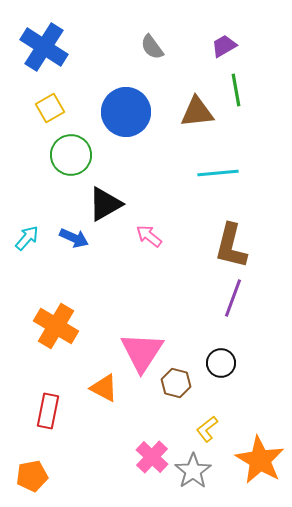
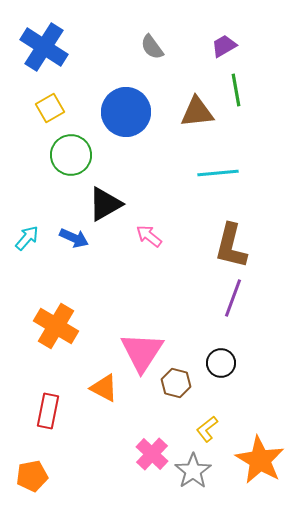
pink cross: moved 3 px up
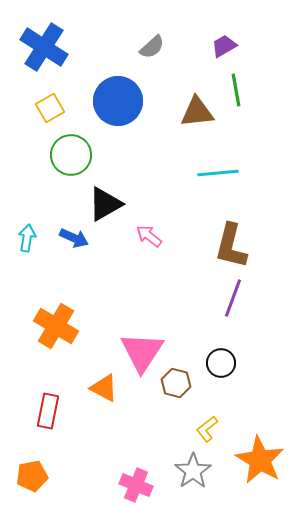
gray semicircle: rotated 96 degrees counterclockwise
blue circle: moved 8 px left, 11 px up
cyan arrow: rotated 32 degrees counterclockwise
pink cross: moved 16 px left, 31 px down; rotated 20 degrees counterclockwise
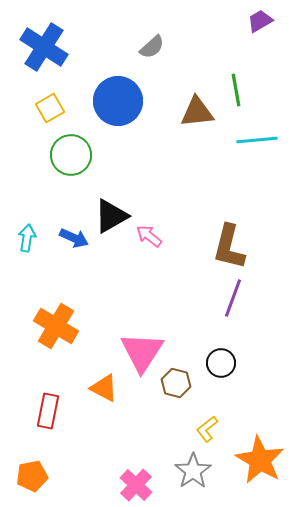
purple trapezoid: moved 36 px right, 25 px up
cyan line: moved 39 px right, 33 px up
black triangle: moved 6 px right, 12 px down
brown L-shape: moved 2 px left, 1 px down
pink cross: rotated 20 degrees clockwise
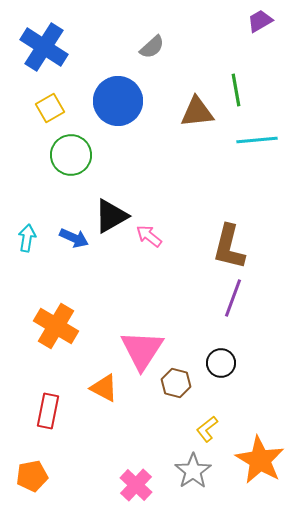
pink triangle: moved 2 px up
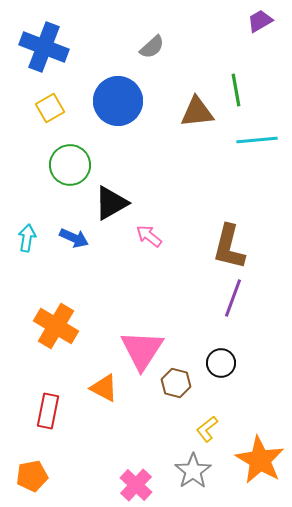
blue cross: rotated 12 degrees counterclockwise
green circle: moved 1 px left, 10 px down
black triangle: moved 13 px up
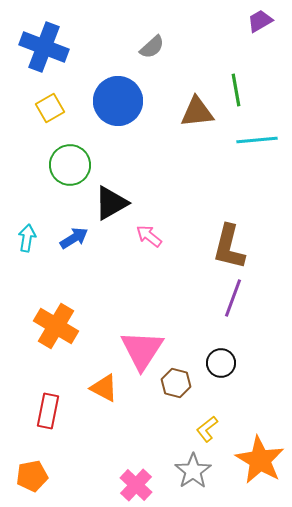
blue arrow: rotated 56 degrees counterclockwise
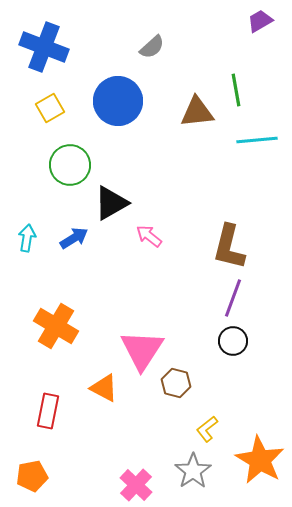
black circle: moved 12 px right, 22 px up
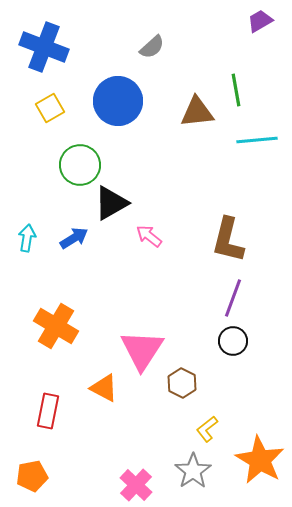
green circle: moved 10 px right
brown L-shape: moved 1 px left, 7 px up
brown hexagon: moved 6 px right; rotated 12 degrees clockwise
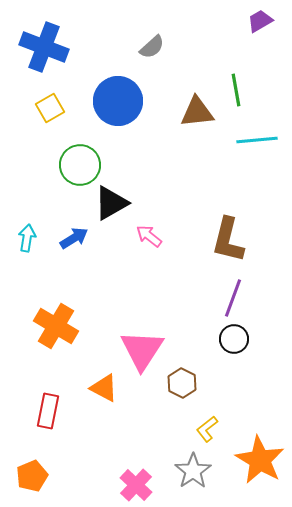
black circle: moved 1 px right, 2 px up
orange pentagon: rotated 12 degrees counterclockwise
